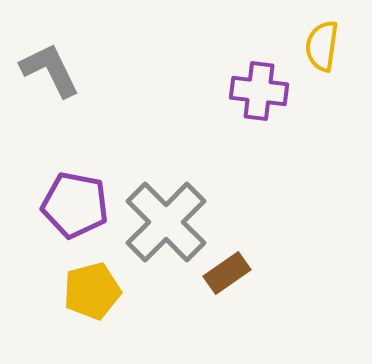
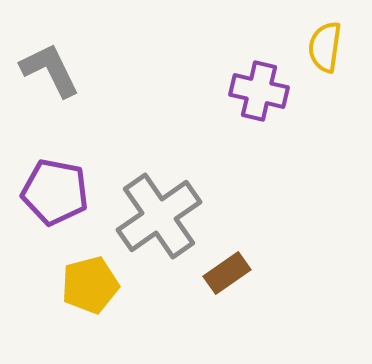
yellow semicircle: moved 3 px right, 1 px down
purple cross: rotated 6 degrees clockwise
purple pentagon: moved 20 px left, 13 px up
gray cross: moved 7 px left, 6 px up; rotated 10 degrees clockwise
yellow pentagon: moved 2 px left, 6 px up
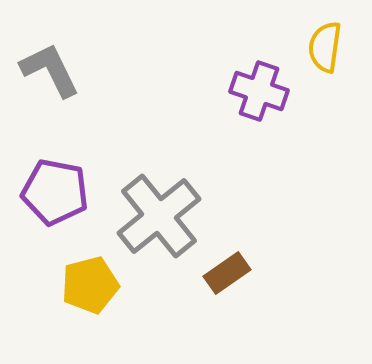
purple cross: rotated 6 degrees clockwise
gray cross: rotated 4 degrees counterclockwise
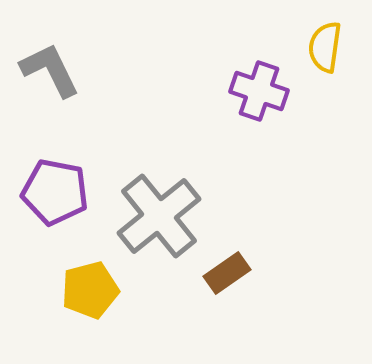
yellow pentagon: moved 5 px down
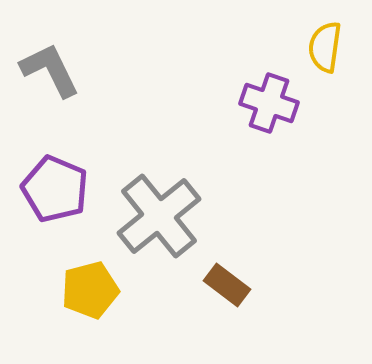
purple cross: moved 10 px right, 12 px down
purple pentagon: moved 3 px up; rotated 12 degrees clockwise
brown rectangle: moved 12 px down; rotated 72 degrees clockwise
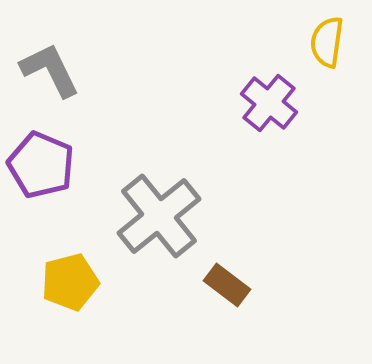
yellow semicircle: moved 2 px right, 5 px up
purple cross: rotated 20 degrees clockwise
purple pentagon: moved 14 px left, 24 px up
yellow pentagon: moved 20 px left, 8 px up
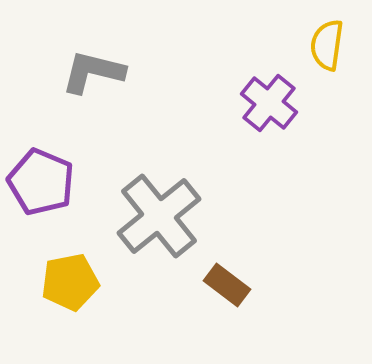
yellow semicircle: moved 3 px down
gray L-shape: moved 43 px right, 2 px down; rotated 50 degrees counterclockwise
purple pentagon: moved 17 px down
yellow pentagon: rotated 4 degrees clockwise
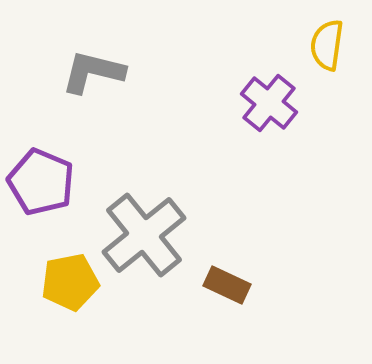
gray cross: moved 15 px left, 19 px down
brown rectangle: rotated 12 degrees counterclockwise
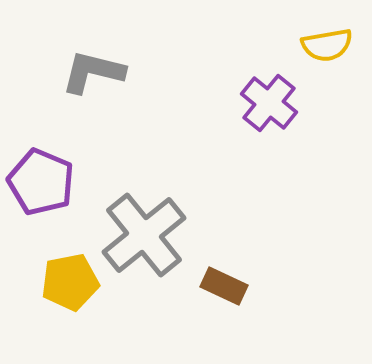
yellow semicircle: rotated 108 degrees counterclockwise
brown rectangle: moved 3 px left, 1 px down
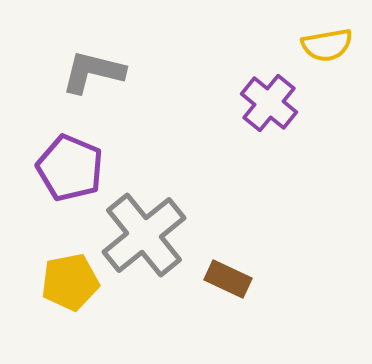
purple pentagon: moved 29 px right, 14 px up
brown rectangle: moved 4 px right, 7 px up
